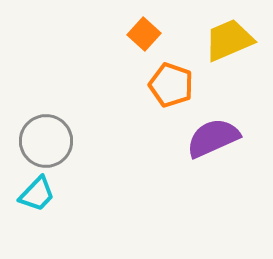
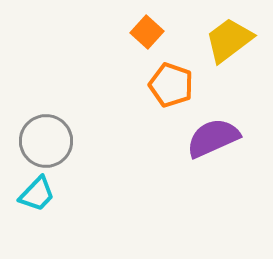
orange square: moved 3 px right, 2 px up
yellow trapezoid: rotated 14 degrees counterclockwise
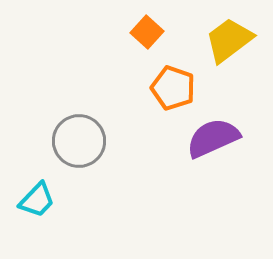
orange pentagon: moved 2 px right, 3 px down
gray circle: moved 33 px right
cyan trapezoid: moved 6 px down
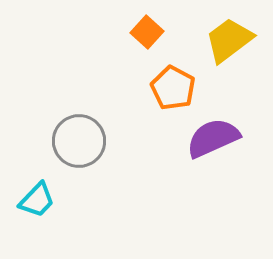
orange pentagon: rotated 9 degrees clockwise
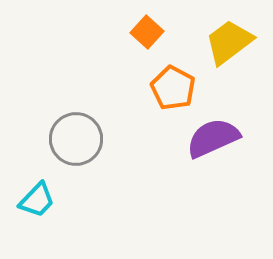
yellow trapezoid: moved 2 px down
gray circle: moved 3 px left, 2 px up
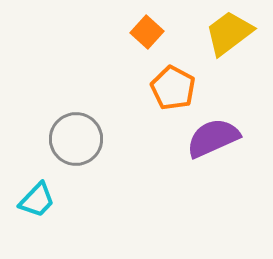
yellow trapezoid: moved 9 px up
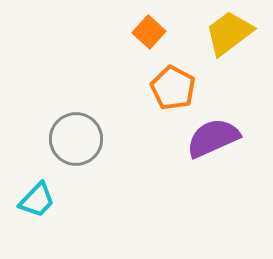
orange square: moved 2 px right
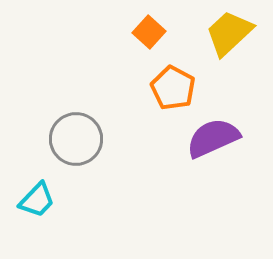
yellow trapezoid: rotated 6 degrees counterclockwise
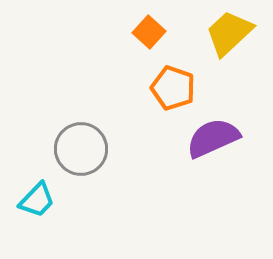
orange pentagon: rotated 9 degrees counterclockwise
gray circle: moved 5 px right, 10 px down
